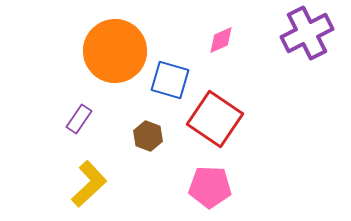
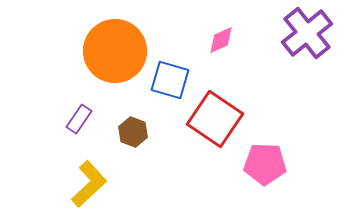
purple cross: rotated 12 degrees counterclockwise
brown hexagon: moved 15 px left, 4 px up
pink pentagon: moved 55 px right, 23 px up
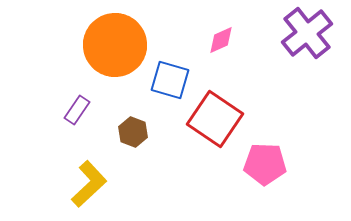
orange circle: moved 6 px up
purple rectangle: moved 2 px left, 9 px up
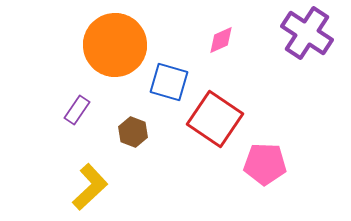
purple cross: rotated 18 degrees counterclockwise
blue square: moved 1 px left, 2 px down
yellow L-shape: moved 1 px right, 3 px down
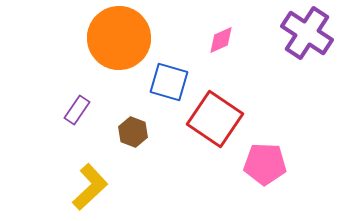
orange circle: moved 4 px right, 7 px up
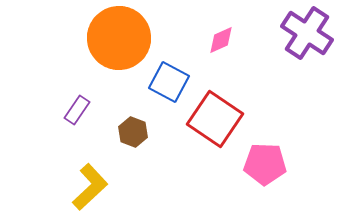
blue square: rotated 12 degrees clockwise
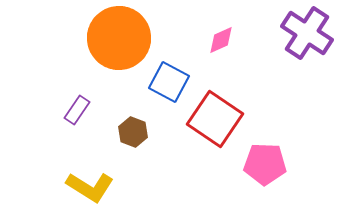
yellow L-shape: rotated 75 degrees clockwise
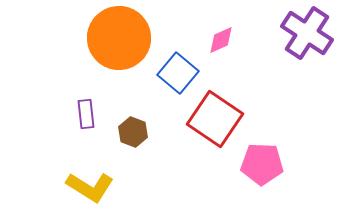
blue square: moved 9 px right, 9 px up; rotated 12 degrees clockwise
purple rectangle: moved 9 px right, 4 px down; rotated 40 degrees counterclockwise
pink pentagon: moved 3 px left
